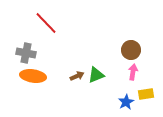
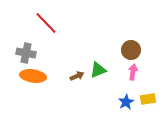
green triangle: moved 2 px right, 5 px up
yellow rectangle: moved 2 px right, 5 px down
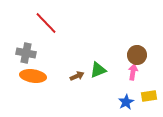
brown circle: moved 6 px right, 5 px down
yellow rectangle: moved 1 px right, 3 px up
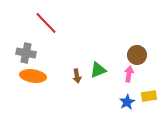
pink arrow: moved 4 px left, 2 px down
brown arrow: rotated 104 degrees clockwise
blue star: moved 1 px right
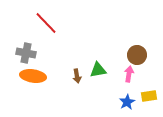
green triangle: rotated 12 degrees clockwise
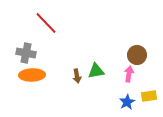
green triangle: moved 2 px left, 1 px down
orange ellipse: moved 1 px left, 1 px up; rotated 10 degrees counterclockwise
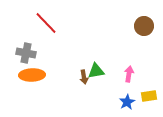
brown circle: moved 7 px right, 29 px up
brown arrow: moved 7 px right, 1 px down
